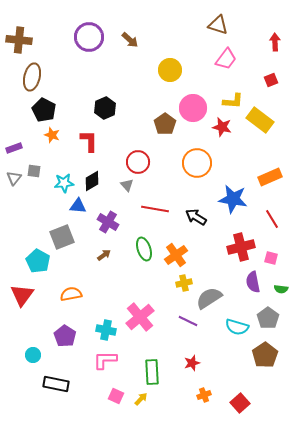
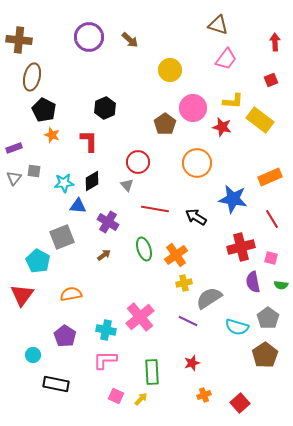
green semicircle at (281, 289): moved 4 px up
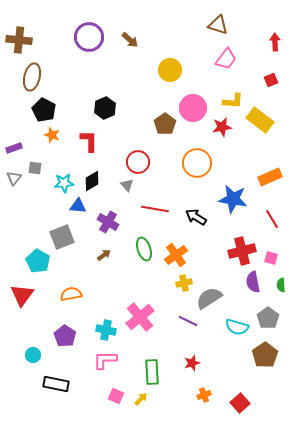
red star at (222, 127): rotated 24 degrees counterclockwise
gray square at (34, 171): moved 1 px right, 3 px up
red cross at (241, 247): moved 1 px right, 4 px down
green semicircle at (281, 285): rotated 80 degrees clockwise
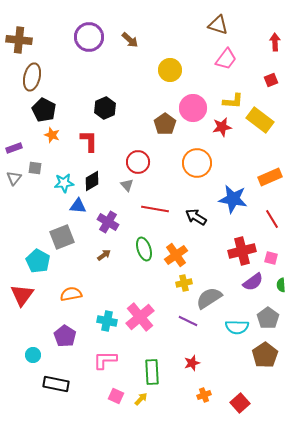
purple semicircle at (253, 282): rotated 115 degrees counterclockwise
cyan semicircle at (237, 327): rotated 15 degrees counterclockwise
cyan cross at (106, 330): moved 1 px right, 9 px up
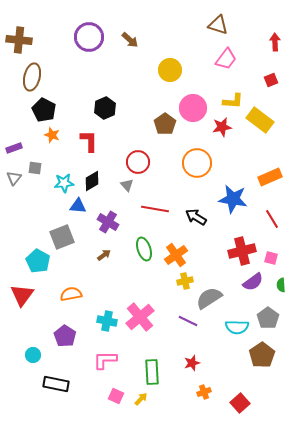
yellow cross at (184, 283): moved 1 px right, 2 px up
brown pentagon at (265, 355): moved 3 px left
orange cross at (204, 395): moved 3 px up
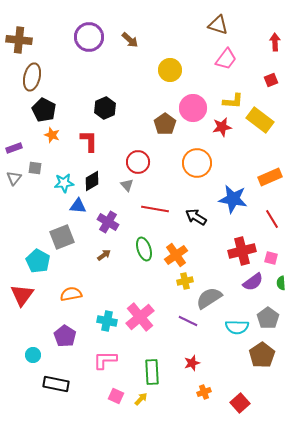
green semicircle at (281, 285): moved 2 px up
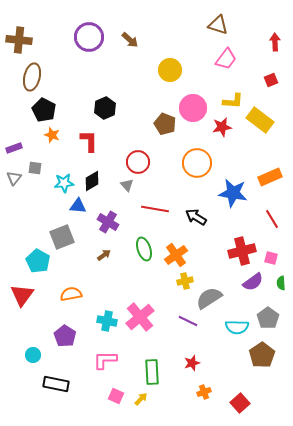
brown pentagon at (165, 124): rotated 15 degrees counterclockwise
blue star at (233, 199): moved 6 px up
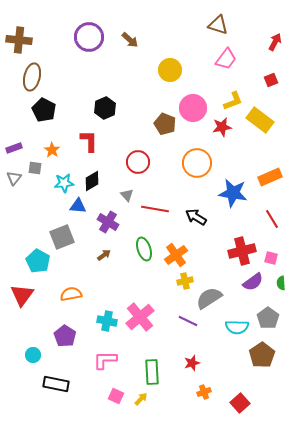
red arrow at (275, 42): rotated 30 degrees clockwise
yellow L-shape at (233, 101): rotated 25 degrees counterclockwise
orange star at (52, 135): moved 15 px down; rotated 14 degrees clockwise
gray triangle at (127, 185): moved 10 px down
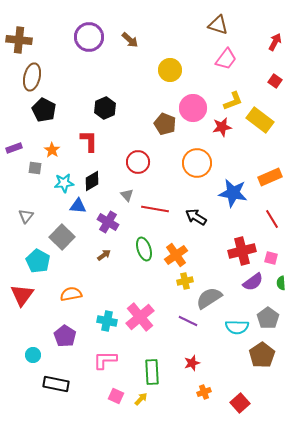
red square at (271, 80): moved 4 px right, 1 px down; rotated 32 degrees counterclockwise
gray triangle at (14, 178): moved 12 px right, 38 px down
gray square at (62, 237): rotated 25 degrees counterclockwise
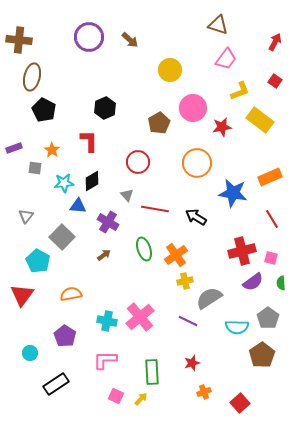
yellow L-shape at (233, 101): moved 7 px right, 10 px up
brown pentagon at (165, 124): moved 6 px left, 1 px up; rotated 20 degrees clockwise
cyan circle at (33, 355): moved 3 px left, 2 px up
black rectangle at (56, 384): rotated 45 degrees counterclockwise
